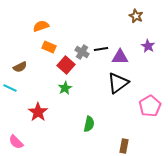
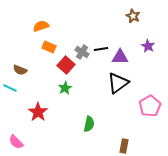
brown star: moved 3 px left
brown semicircle: moved 3 px down; rotated 48 degrees clockwise
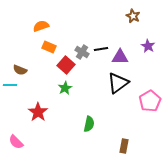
cyan line: moved 3 px up; rotated 24 degrees counterclockwise
pink pentagon: moved 5 px up
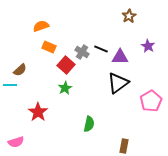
brown star: moved 4 px left; rotated 16 degrees clockwise
black line: rotated 32 degrees clockwise
brown semicircle: rotated 64 degrees counterclockwise
pink pentagon: moved 1 px right
pink semicircle: rotated 63 degrees counterclockwise
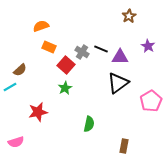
cyan line: moved 2 px down; rotated 32 degrees counterclockwise
red star: rotated 24 degrees clockwise
